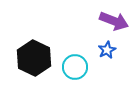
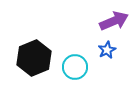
purple arrow: rotated 44 degrees counterclockwise
black hexagon: rotated 12 degrees clockwise
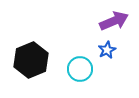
black hexagon: moved 3 px left, 2 px down
cyan circle: moved 5 px right, 2 px down
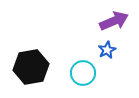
black hexagon: moved 7 px down; rotated 12 degrees clockwise
cyan circle: moved 3 px right, 4 px down
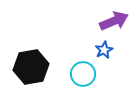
blue star: moved 3 px left
cyan circle: moved 1 px down
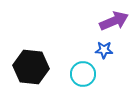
blue star: rotated 30 degrees clockwise
black hexagon: rotated 16 degrees clockwise
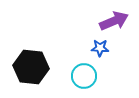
blue star: moved 4 px left, 2 px up
cyan circle: moved 1 px right, 2 px down
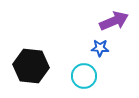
black hexagon: moved 1 px up
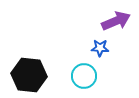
purple arrow: moved 2 px right
black hexagon: moved 2 px left, 9 px down
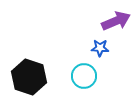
black hexagon: moved 2 px down; rotated 12 degrees clockwise
